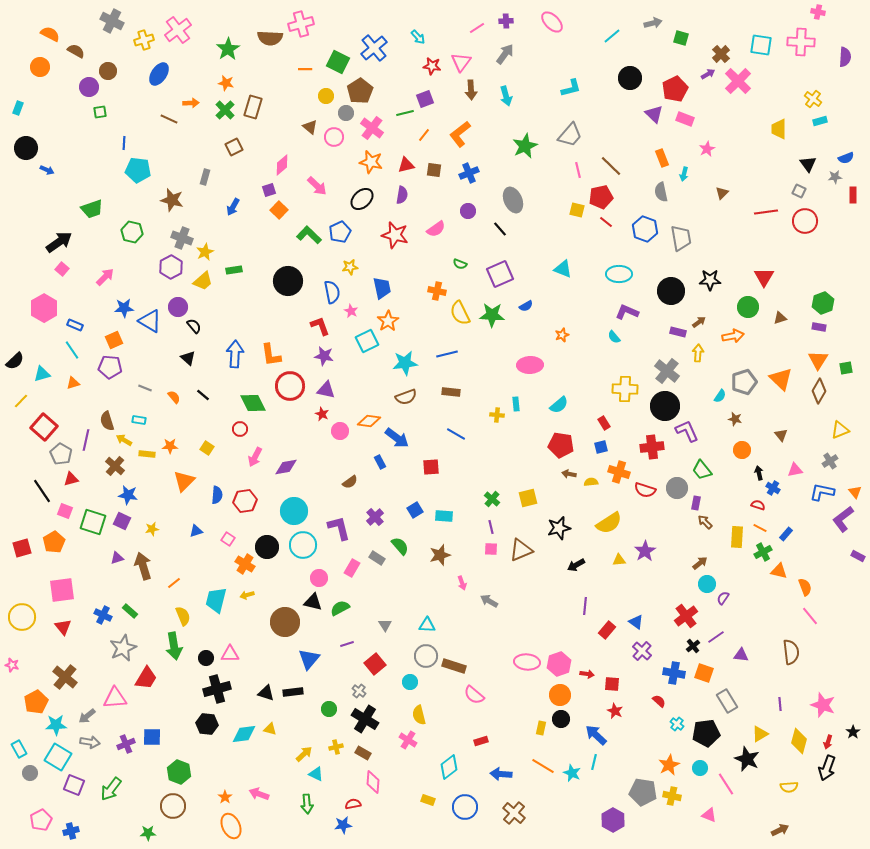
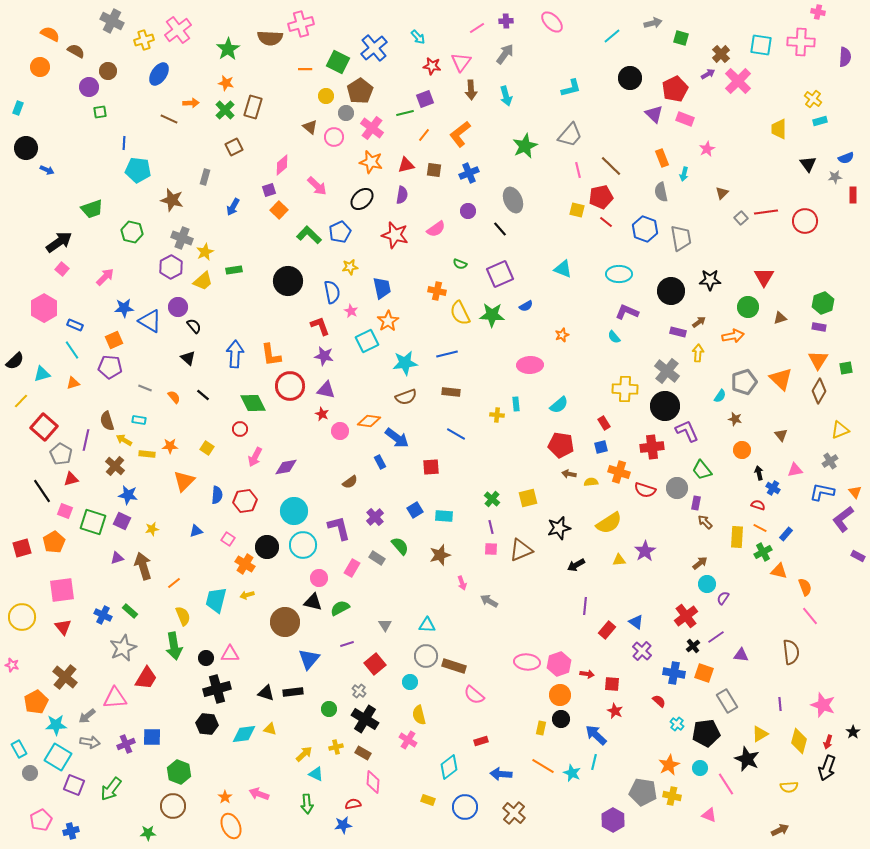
gray square at (799, 191): moved 58 px left, 27 px down; rotated 24 degrees clockwise
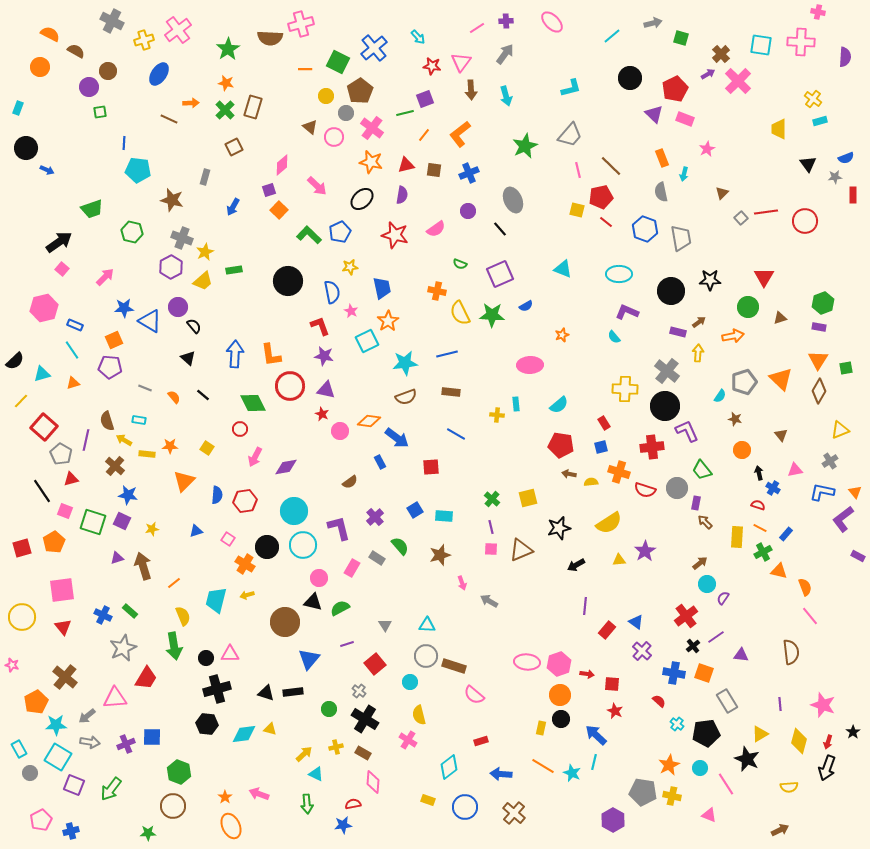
pink hexagon at (44, 308): rotated 16 degrees clockwise
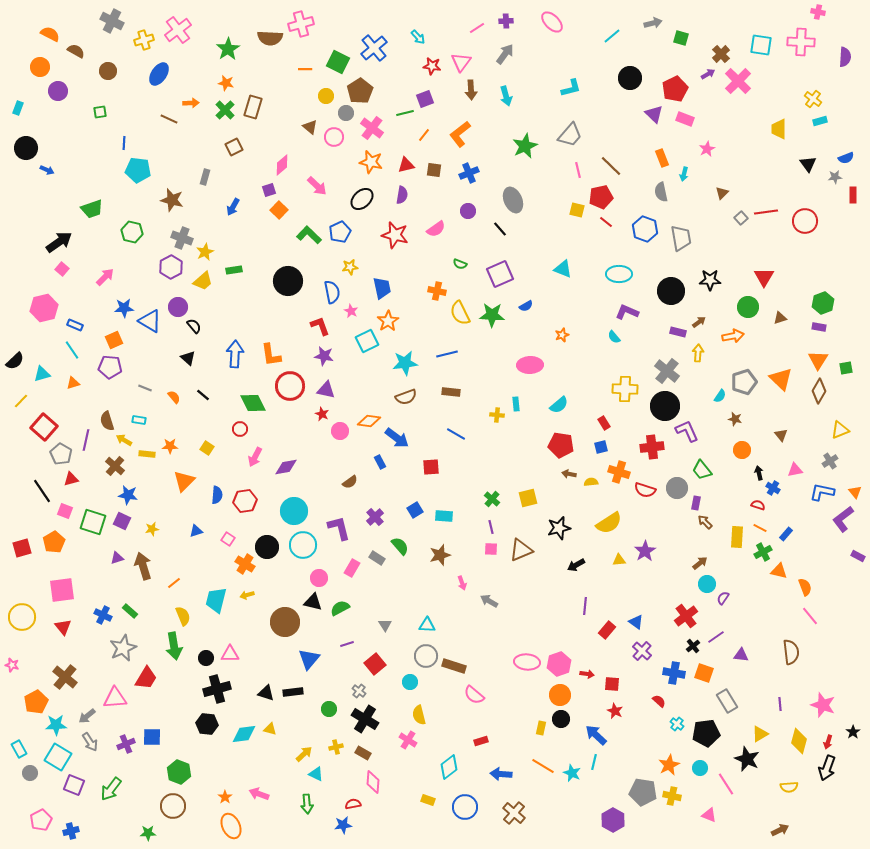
purple circle at (89, 87): moved 31 px left, 4 px down
gray arrow at (90, 742): rotated 48 degrees clockwise
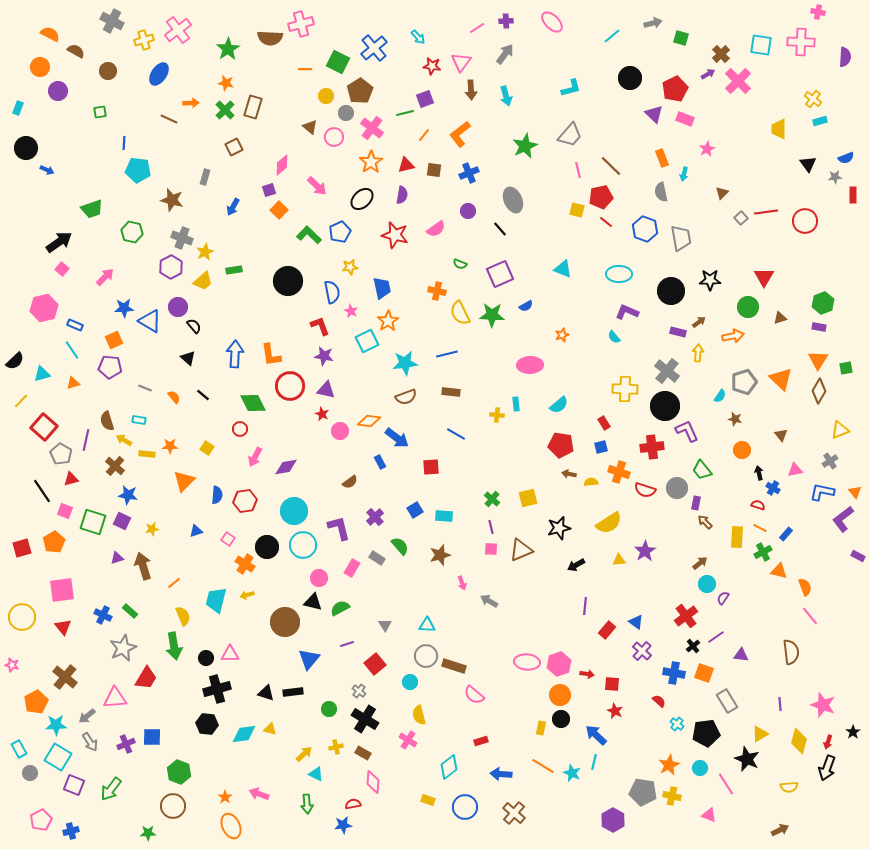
orange star at (371, 162): rotated 25 degrees clockwise
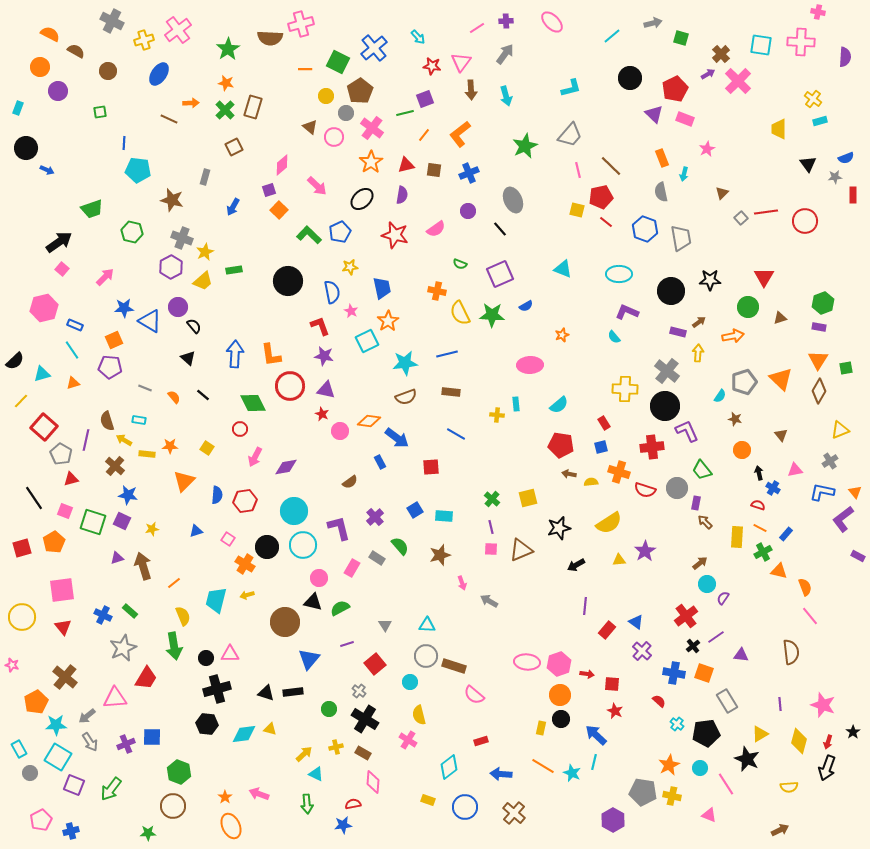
black line at (42, 491): moved 8 px left, 7 px down
